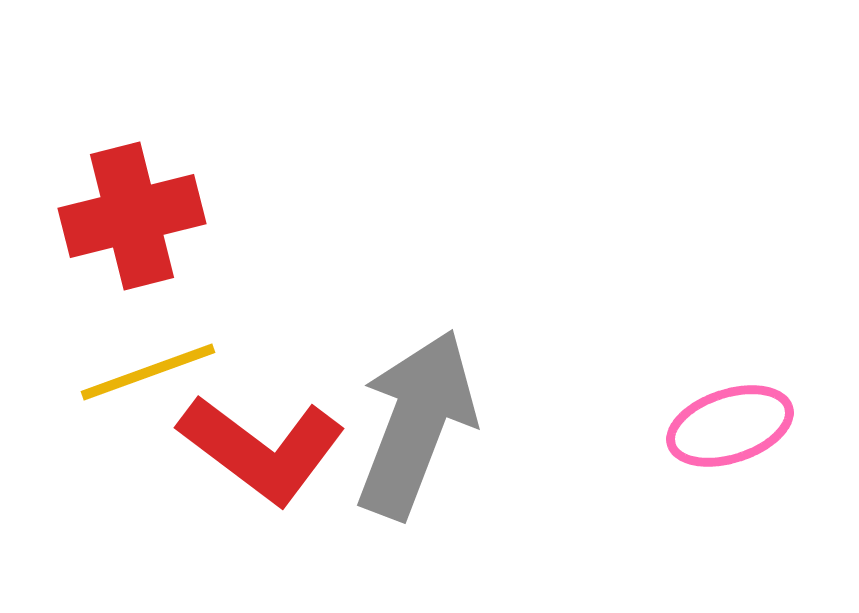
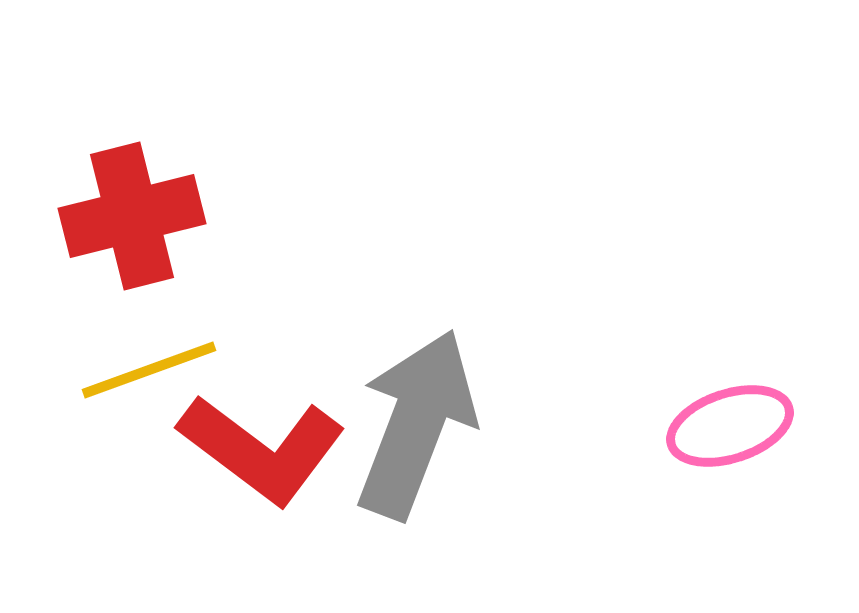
yellow line: moved 1 px right, 2 px up
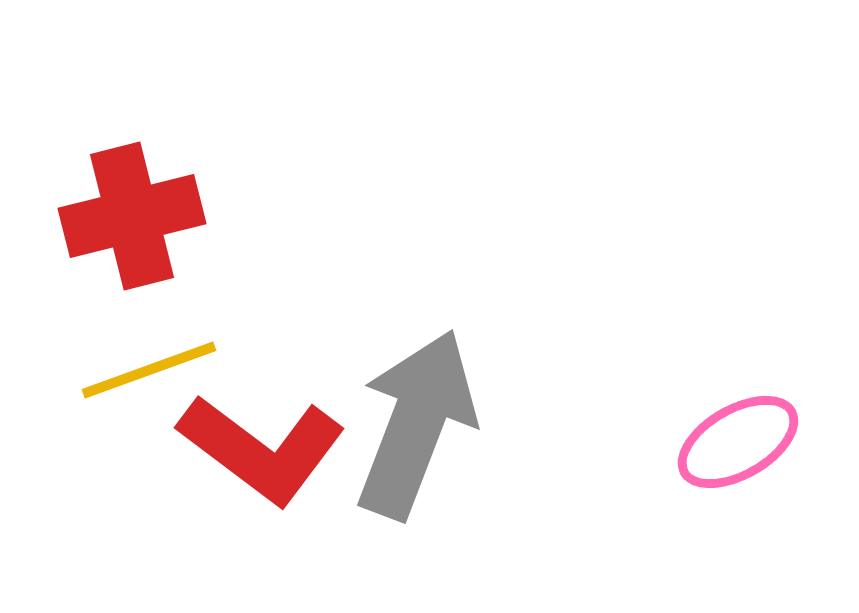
pink ellipse: moved 8 px right, 16 px down; rotated 12 degrees counterclockwise
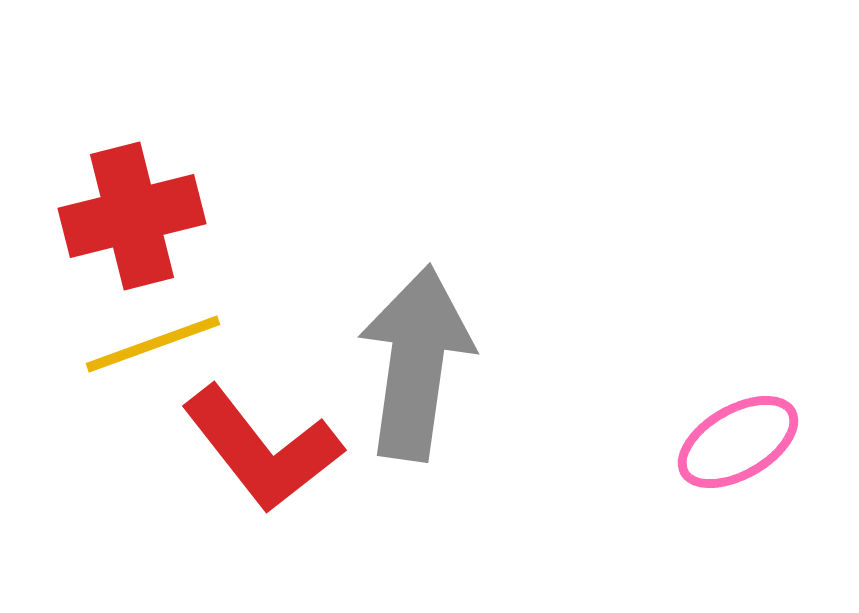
yellow line: moved 4 px right, 26 px up
gray arrow: moved 61 px up; rotated 13 degrees counterclockwise
red L-shape: rotated 15 degrees clockwise
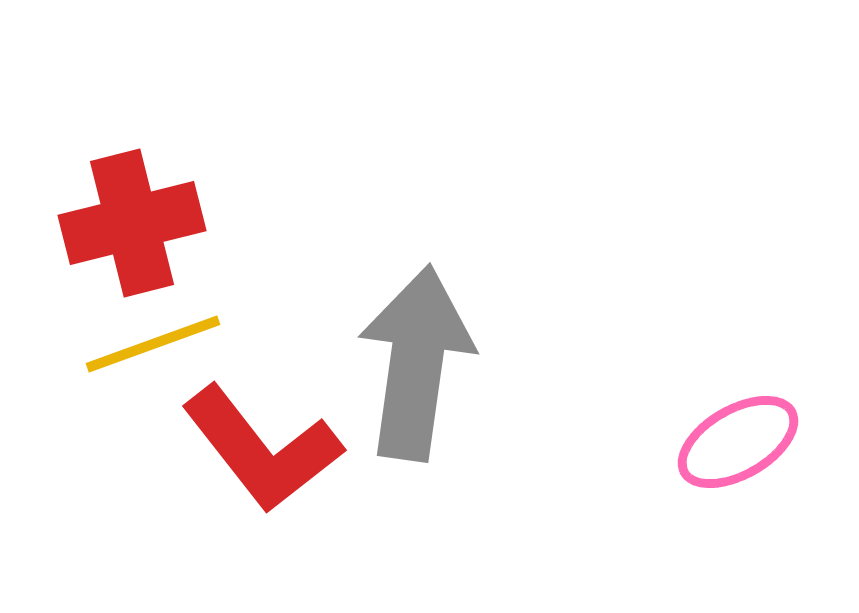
red cross: moved 7 px down
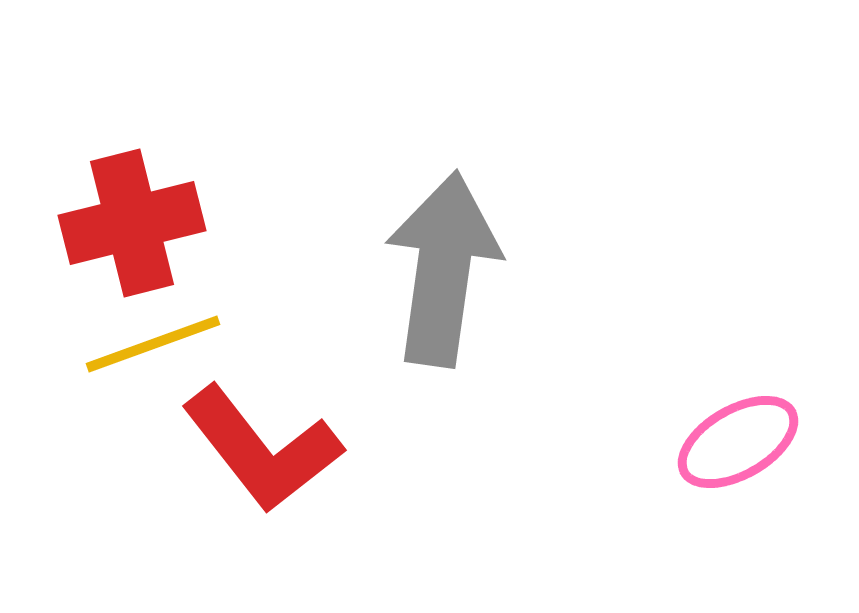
gray arrow: moved 27 px right, 94 px up
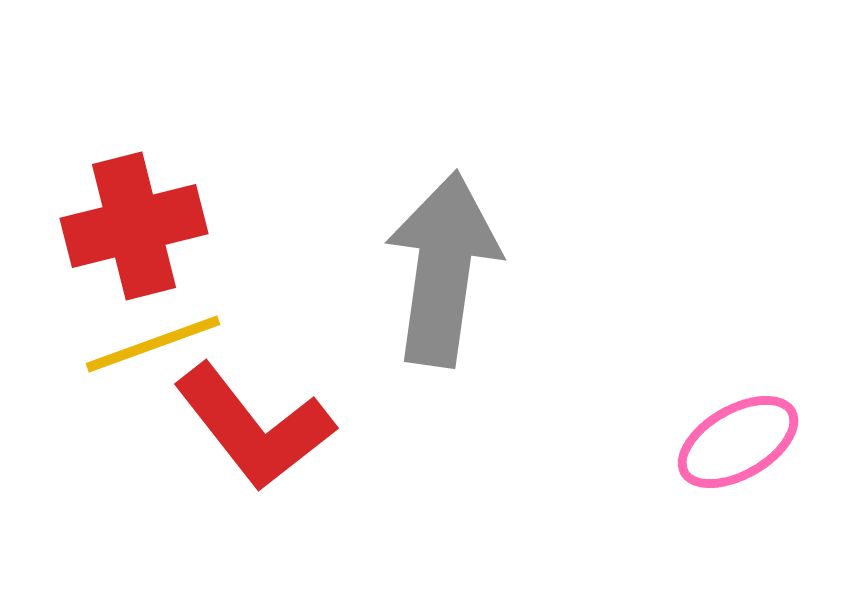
red cross: moved 2 px right, 3 px down
red L-shape: moved 8 px left, 22 px up
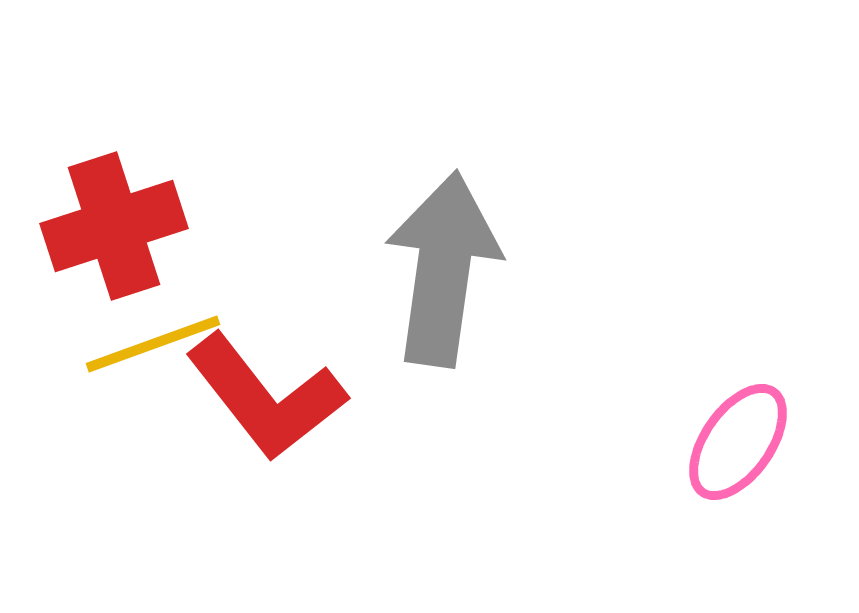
red cross: moved 20 px left; rotated 4 degrees counterclockwise
red L-shape: moved 12 px right, 30 px up
pink ellipse: rotated 25 degrees counterclockwise
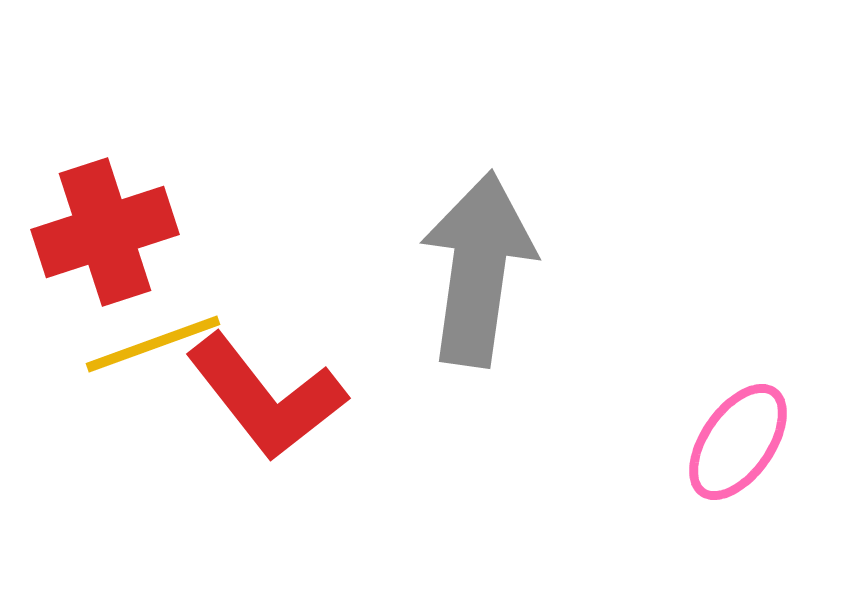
red cross: moved 9 px left, 6 px down
gray arrow: moved 35 px right
